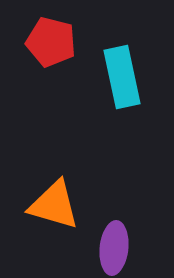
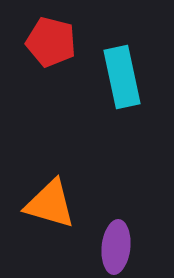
orange triangle: moved 4 px left, 1 px up
purple ellipse: moved 2 px right, 1 px up
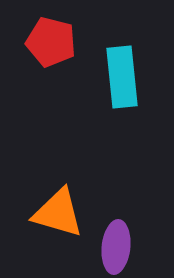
cyan rectangle: rotated 6 degrees clockwise
orange triangle: moved 8 px right, 9 px down
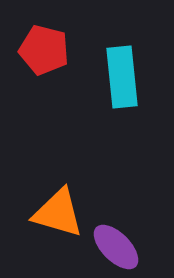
red pentagon: moved 7 px left, 8 px down
purple ellipse: rotated 51 degrees counterclockwise
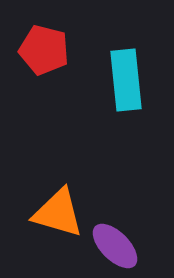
cyan rectangle: moved 4 px right, 3 px down
purple ellipse: moved 1 px left, 1 px up
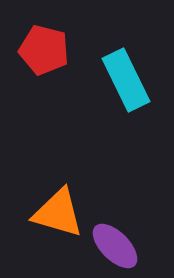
cyan rectangle: rotated 20 degrees counterclockwise
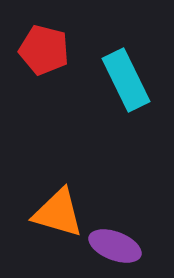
purple ellipse: rotated 24 degrees counterclockwise
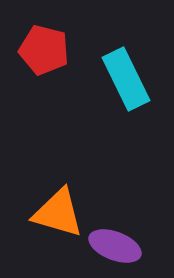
cyan rectangle: moved 1 px up
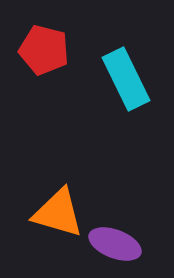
purple ellipse: moved 2 px up
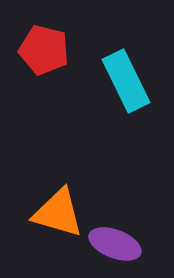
cyan rectangle: moved 2 px down
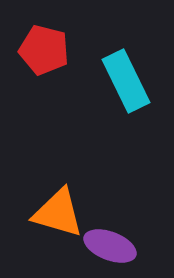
purple ellipse: moved 5 px left, 2 px down
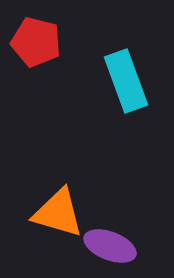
red pentagon: moved 8 px left, 8 px up
cyan rectangle: rotated 6 degrees clockwise
